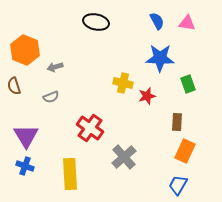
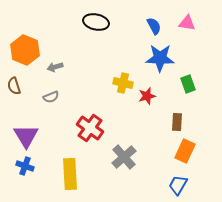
blue semicircle: moved 3 px left, 5 px down
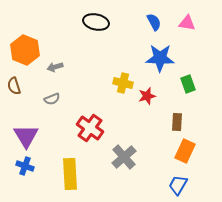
blue semicircle: moved 4 px up
gray semicircle: moved 1 px right, 2 px down
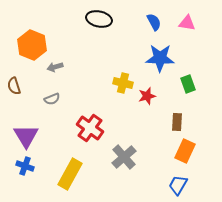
black ellipse: moved 3 px right, 3 px up
orange hexagon: moved 7 px right, 5 px up
yellow rectangle: rotated 32 degrees clockwise
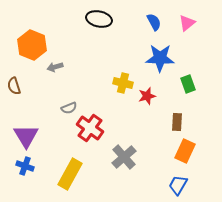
pink triangle: rotated 48 degrees counterclockwise
gray semicircle: moved 17 px right, 9 px down
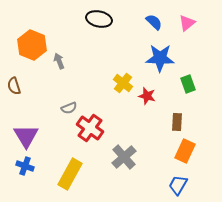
blue semicircle: rotated 18 degrees counterclockwise
gray arrow: moved 4 px right, 6 px up; rotated 84 degrees clockwise
yellow cross: rotated 24 degrees clockwise
red star: rotated 30 degrees clockwise
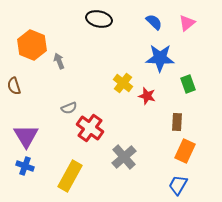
yellow rectangle: moved 2 px down
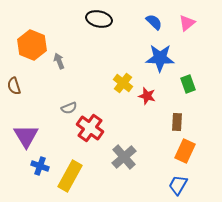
blue cross: moved 15 px right
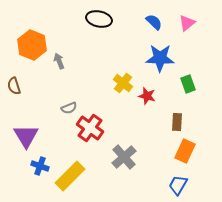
yellow rectangle: rotated 16 degrees clockwise
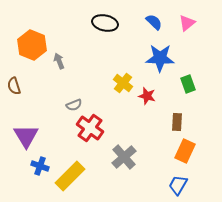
black ellipse: moved 6 px right, 4 px down
gray semicircle: moved 5 px right, 3 px up
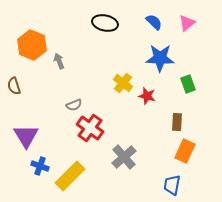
blue trapezoid: moved 6 px left; rotated 20 degrees counterclockwise
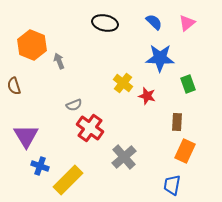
yellow rectangle: moved 2 px left, 4 px down
